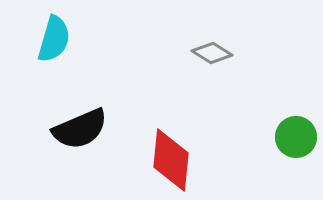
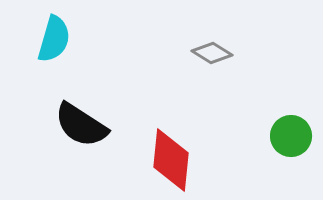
black semicircle: moved 1 px right, 4 px up; rotated 56 degrees clockwise
green circle: moved 5 px left, 1 px up
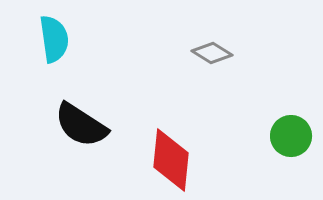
cyan semicircle: rotated 24 degrees counterclockwise
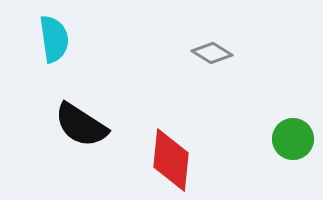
green circle: moved 2 px right, 3 px down
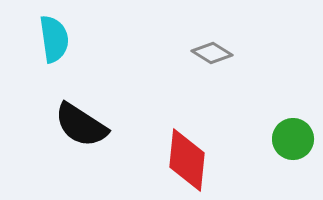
red diamond: moved 16 px right
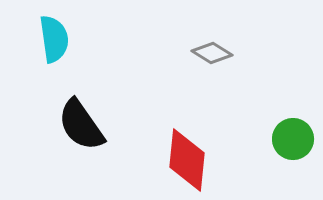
black semicircle: rotated 22 degrees clockwise
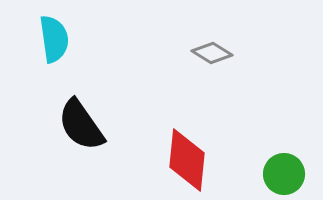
green circle: moved 9 px left, 35 px down
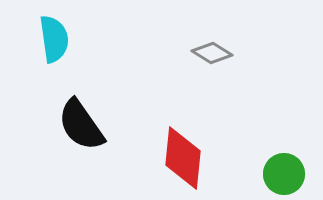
red diamond: moved 4 px left, 2 px up
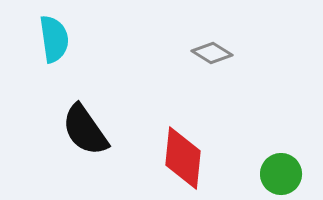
black semicircle: moved 4 px right, 5 px down
green circle: moved 3 px left
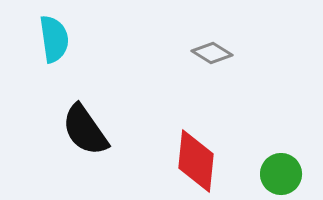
red diamond: moved 13 px right, 3 px down
